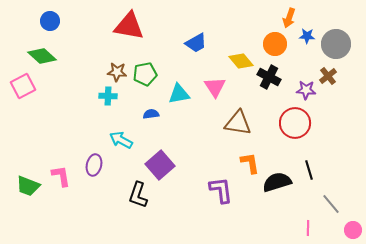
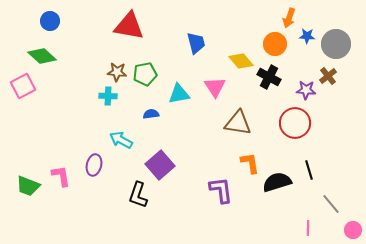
blue trapezoid: rotated 75 degrees counterclockwise
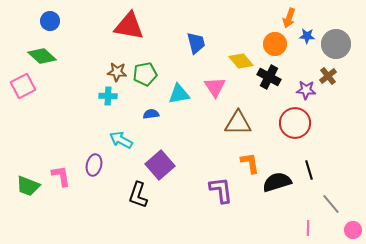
brown triangle: rotated 8 degrees counterclockwise
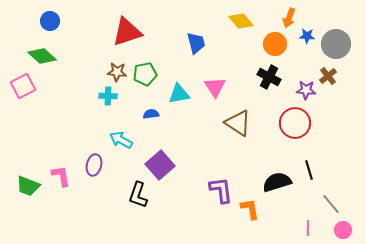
red triangle: moved 2 px left, 6 px down; rotated 28 degrees counterclockwise
yellow diamond: moved 40 px up
brown triangle: rotated 32 degrees clockwise
orange L-shape: moved 46 px down
pink circle: moved 10 px left
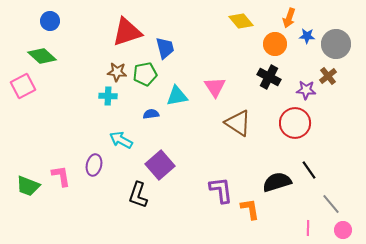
blue trapezoid: moved 31 px left, 5 px down
cyan triangle: moved 2 px left, 2 px down
black line: rotated 18 degrees counterclockwise
